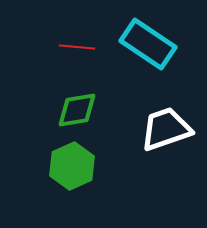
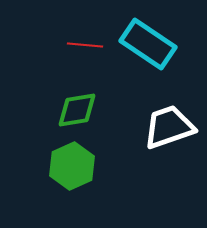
red line: moved 8 px right, 2 px up
white trapezoid: moved 3 px right, 2 px up
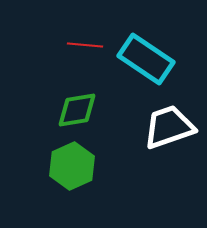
cyan rectangle: moved 2 px left, 15 px down
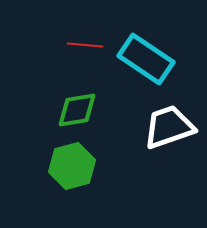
green hexagon: rotated 9 degrees clockwise
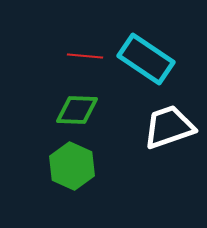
red line: moved 11 px down
green diamond: rotated 12 degrees clockwise
green hexagon: rotated 21 degrees counterclockwise
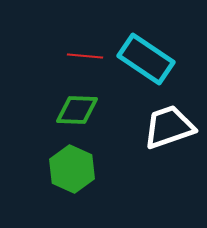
green hexagon: moved 3 px down
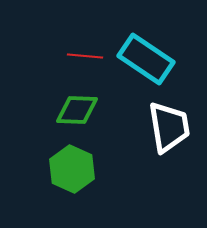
white trapezoid: rotated 100 degrees clockwise
